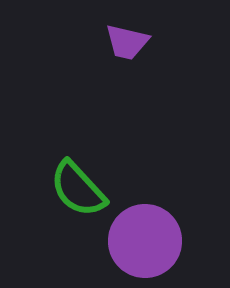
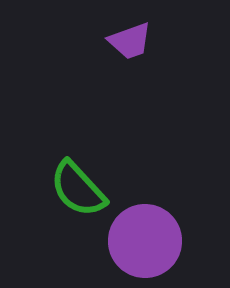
purple trapezoid: moved 3 px right, 1 px up; rotated 33 degrees counterclockwise
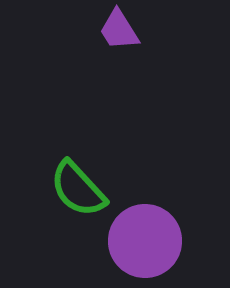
purple trapezoid: moved 11 px left, 11 px up; rotated 78 degrees clockwise
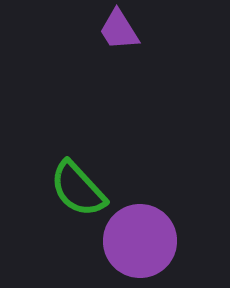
purple circle: moved 5 px left
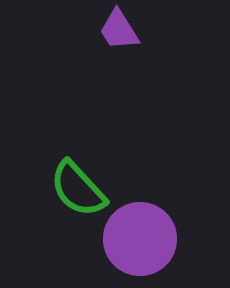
purple circle: moved 2 px up
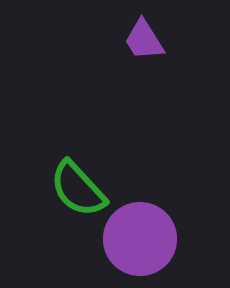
purple trapezoid: moved 25 px right, 10 px down
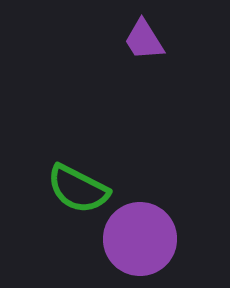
green semicircle: rotated 20 degrees counterclockwise
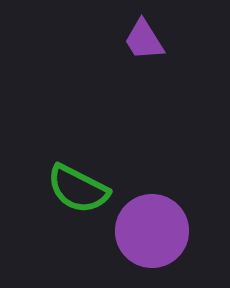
purple circle: moved 12 px right, 8 px up
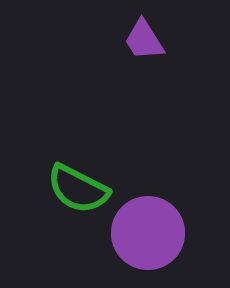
purple circle: moved 4 px left, 2 px down
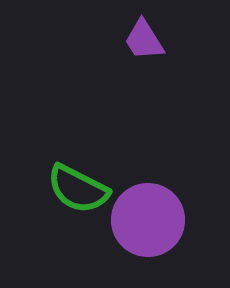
purple circle: moved 13 px up
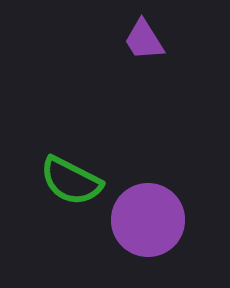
green semicircle: moved 7 px left, 8 px up
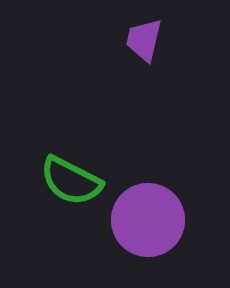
purple trapezoid: rotated 45 degrees clockwise
